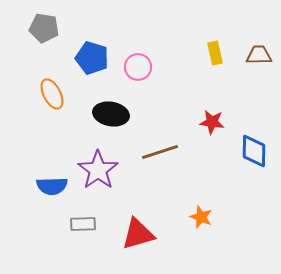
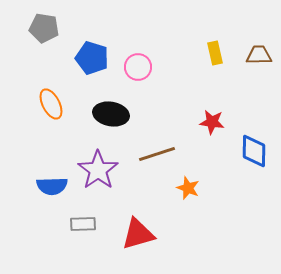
orange ellipse: moved 1 px left, 10 px down
brown line: moved 3 px left, 2 px down
orange star: moved 13 px left, 29 px up
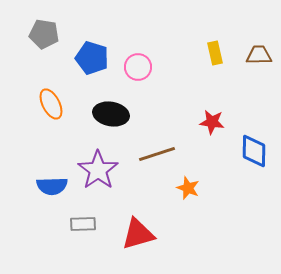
gray pentagon: moved 6 px down
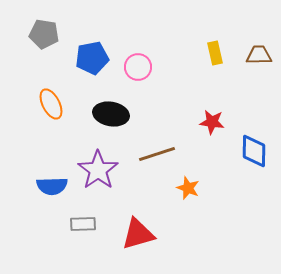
blue pentagon: rotated 28 degrees counterclockwise
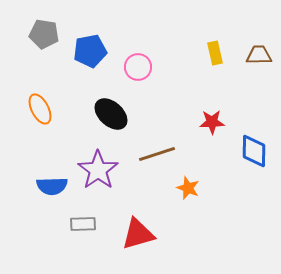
blue pentagon: moved 2 px left, 7 px up
orange ellipse: moved 11 px left, 5 px down
black ellipse: rotated 32 degrees clockwise
red star: rotated 10 degrees counterclockwise
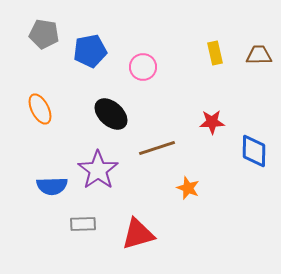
pink circle: moved 5 px right
brown line: moved 6 px up
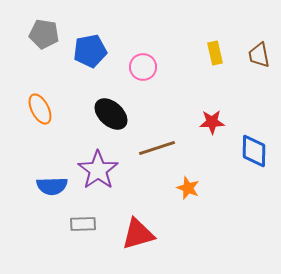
brown trapezoid: rotated 100 degrees counterclockwise
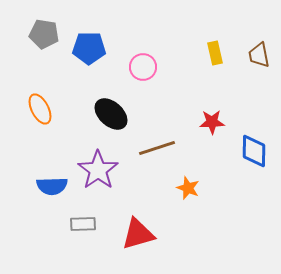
blue pentagon: moved 1 px left, 3 px up; rotated 12 degrees clockwise
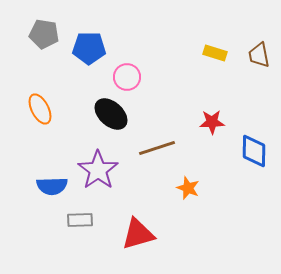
yellow rectangle: rotated 60 degrees counterclockwise
pink circle: moved 16 px left, 10 px down
gray rectangle: moved 3 px left, 4 px up
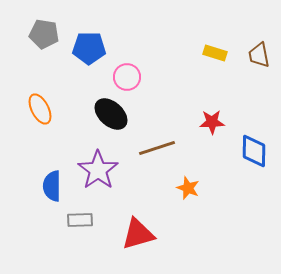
blue semicircle: rotated 92 degrees clockwise
